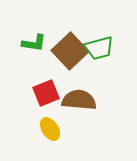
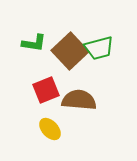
red square: moved 3 px up
yellow ellipse: rotated 10 degrees counterclockwise
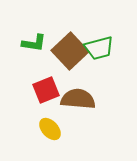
brown semicircle: moved 1 px left, 1 px up
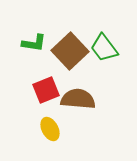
green trapezoid: moved 5 px right; rotated 68 degrees clockwise
yellow ellipse: rotated 15 degrees clockwise
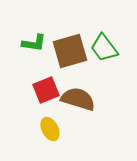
brown square: rotated 27 degrees clockwise
brown semicircle: rotated 12 degrees clockwise
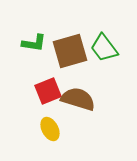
red square: moved 2 px right, 1 px down
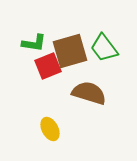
red square: moved 25 px up
brown semicircle: moved 11 px right, 6 px up
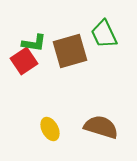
green trapezoid: moved 14 px up; rotated 12 degrees clockwise
red square: moved 24 px left, 5 px up; rotated 12 degrees counterclockwise
brown semicircle: moved 12 px right, 34 px down
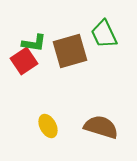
yellow ellipse: moved 2 px left, 3 px up
